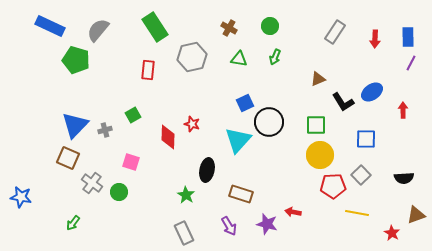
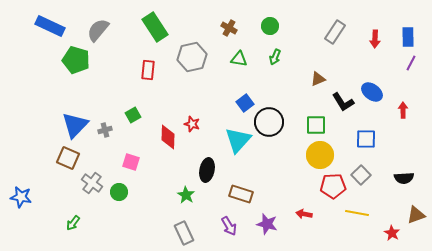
blue ellipse at (372, 92): rotated 70 degrees clockwise
blue square at (245, 103): rotated 12 degrees counterclockwise
red arrow at (293, 212): moved 11 px right, 2 px down
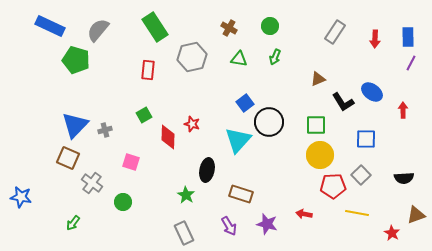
green square at (133, 115): moved 11 px right
green circle at (119, 192): moved 4 px right, 10 px down
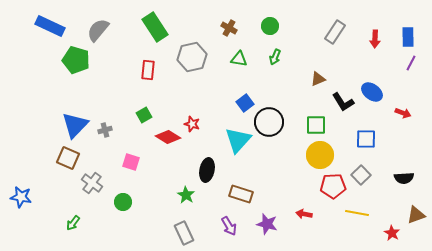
red arrow at (403, 110): moved 3 px down; rotated 112 degrees clockwise
red diamond at (168, 137): rotated 60 degrees counterclockwise
